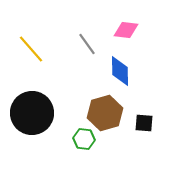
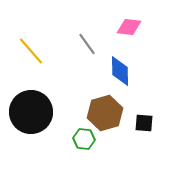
pink diamond: moved 3 px right, 3 px up
yellow line: moved 2 px down
black circle: moved 1 px left, 1 px up
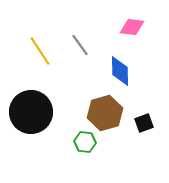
pink diamond: moved 3 px right
gray line: moved 7 px left, 1 px down
yellow line: moved 9 px right; rotated 8 degrees clockwise
black square: rotated 24 degrees counterclockwise
green hexagon: moved 1 px right, 3 px down
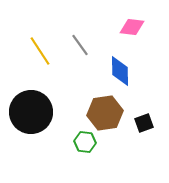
brown hexagon: rotated 8 degrees clockwise
